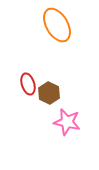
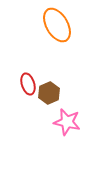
brown hexagon: rotated 10 degrees clockwise
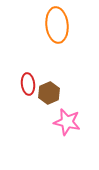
orange ellipse: rotated 24 degrees clockwise
red ellipse: rotated 10 degrees clockwise
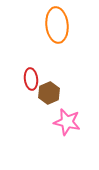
red ellipse: moved 3 px right, 5 px up
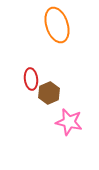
orange ellipse: rotated 12 degrees counterclockwise
pink star: moved 2 px right
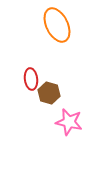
orange ellipse: rotated 8 degrees counterclockwise
brown hexagon: rotated 20 degrees counterclockwise
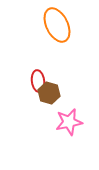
red ellipse: moved 7 px right, 2 px down
pink star: rotated 24 degrees counterclockwise
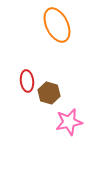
red ellipse: moved 11 px left
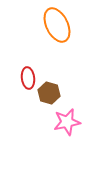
red ellipse: moved 1 px right, 3 px up
pink star: moved 2 px left
